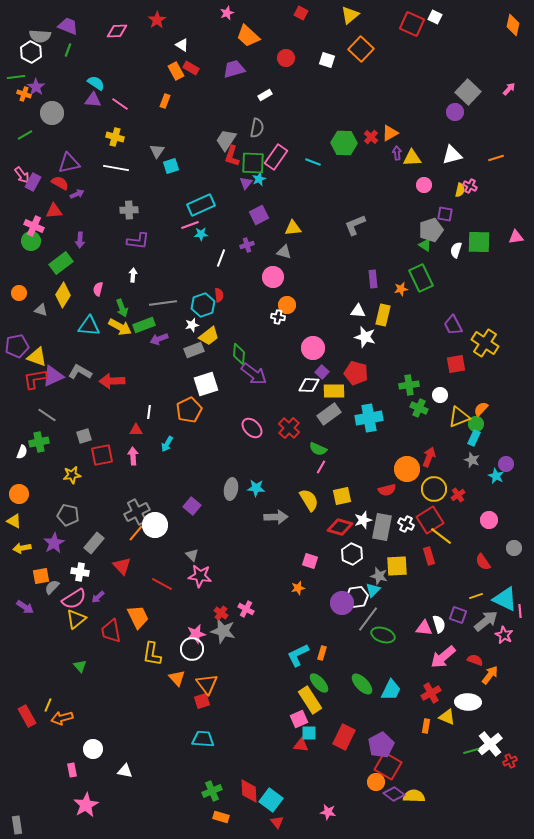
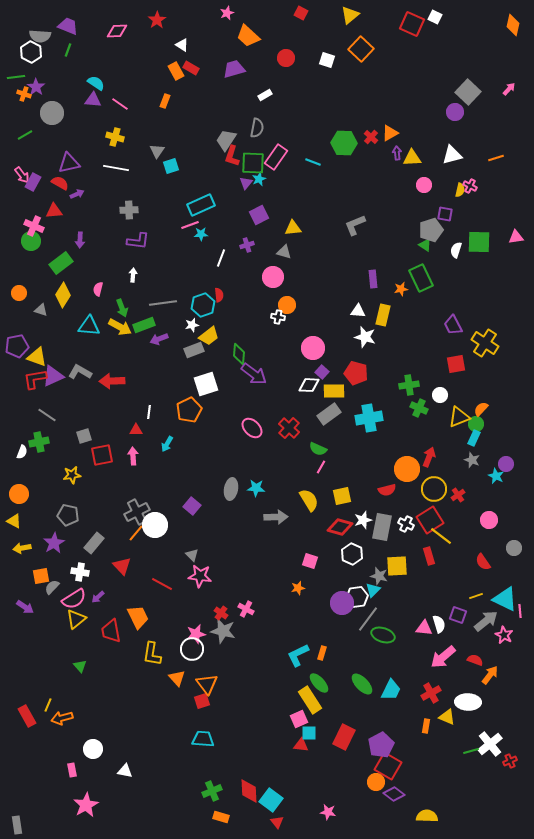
yellow semicircle at (414, 796): moved 13 px right, 20 px down
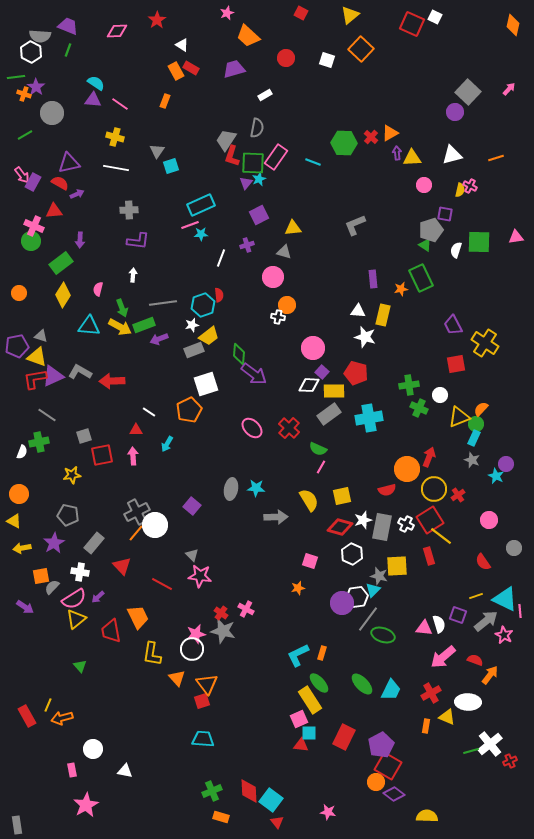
gray triangle at (41, 310): moved 26 px down
white line at (149, 412): rotated 64 degrees counterclockwise
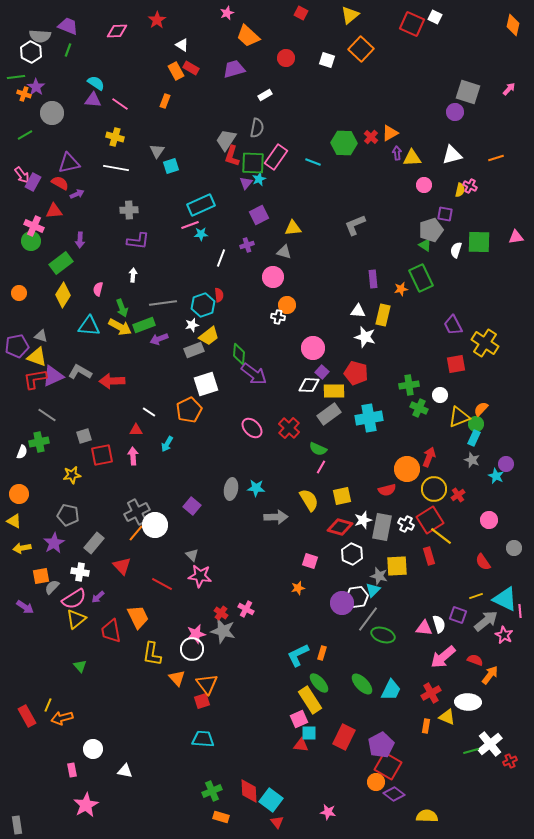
gray square at (468, 92): rotated 25 degrees counterclockwise
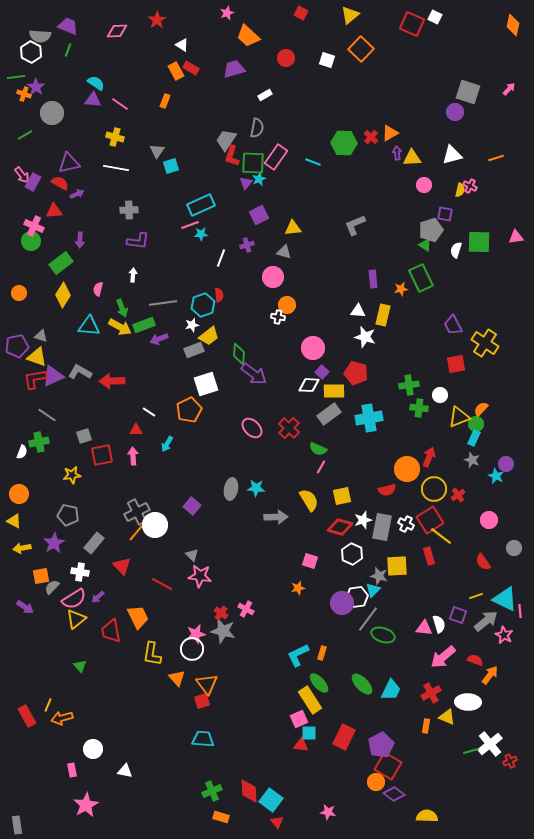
green cross at (419, 408): rotated 18 degrees counterclockwise
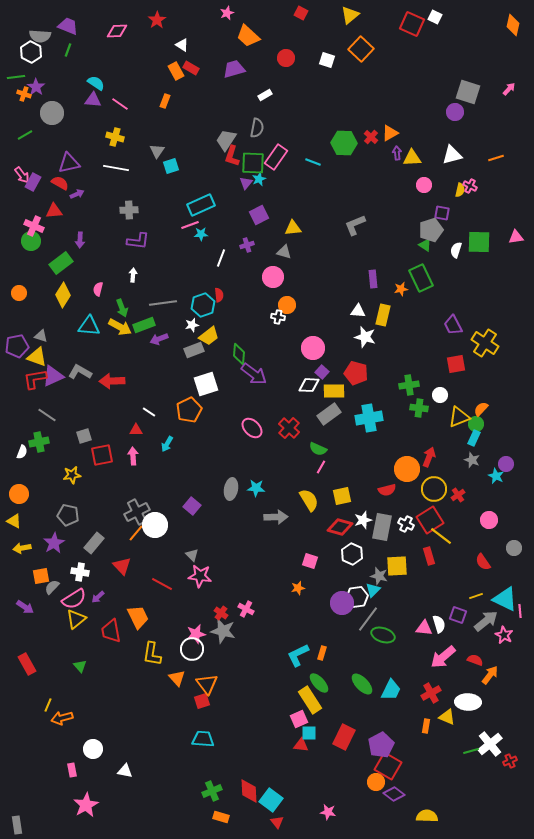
purple square at (445, 214): moved 3 px left, 1 px up
red rectangle at (27, 716): moved 52 px up
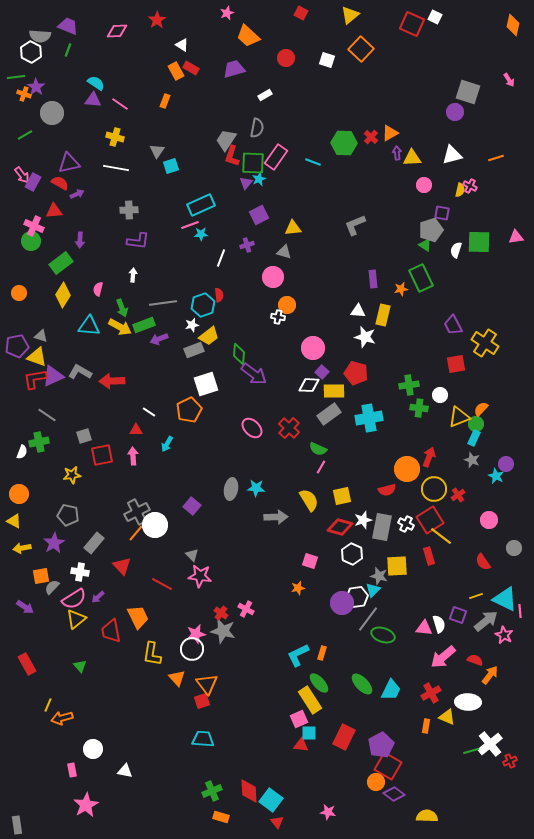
pink arrow at (509, 89): moved 9 px up; rotated 104 degrees clockwise
